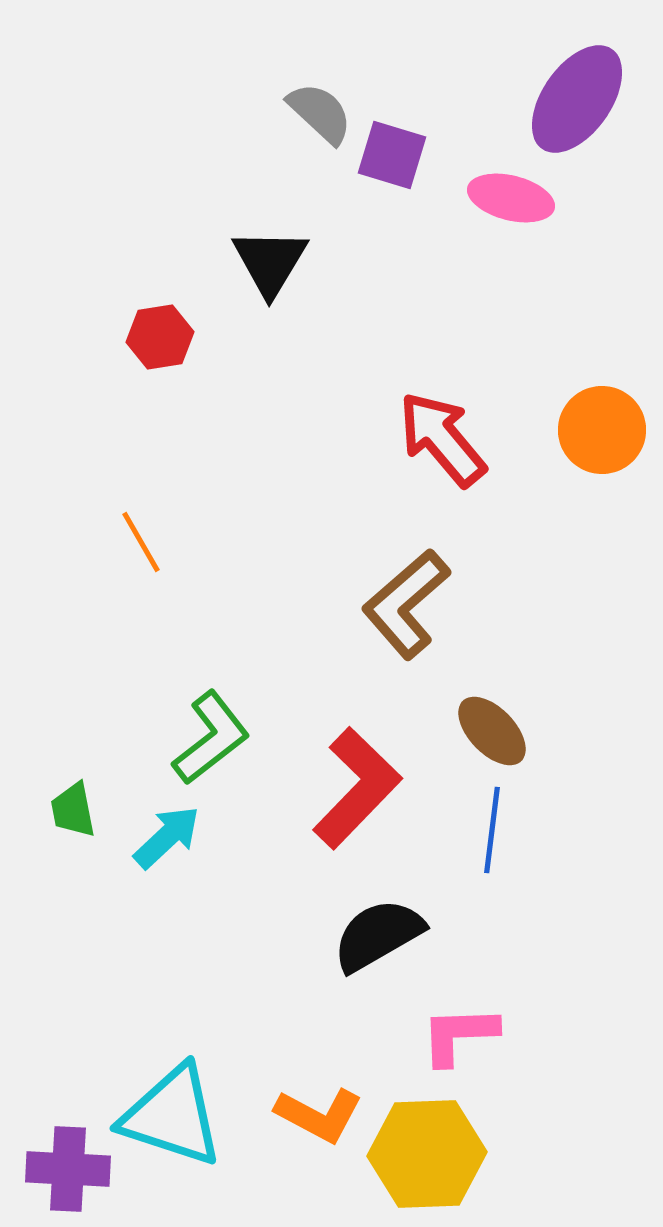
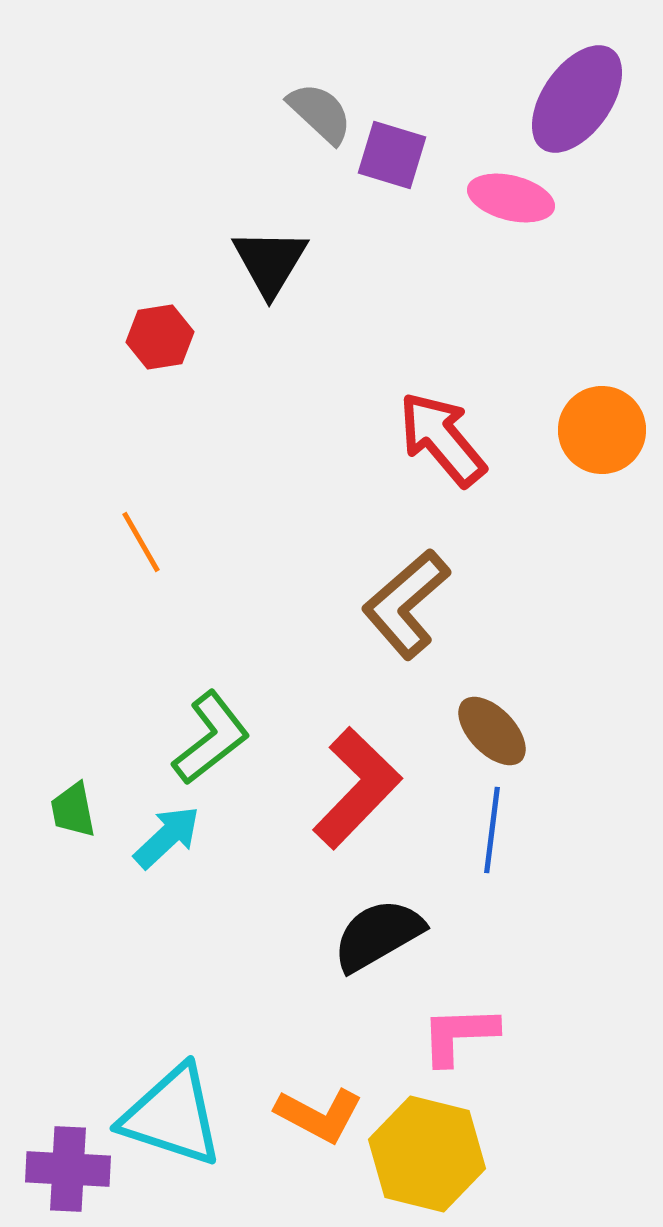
yellow hexagon: rotated 16 degrees clockwise
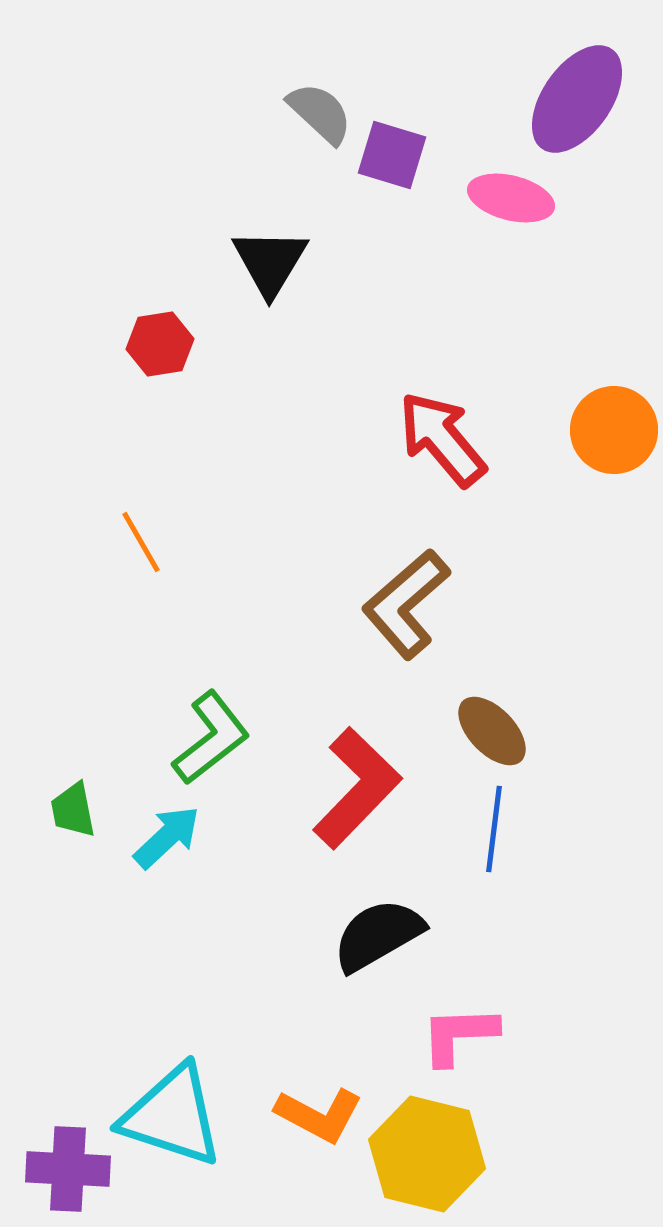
red hexagon: moved 7 px down
orange circle: moved 12 px right
blue line: moved 2 px right, 1 px up
